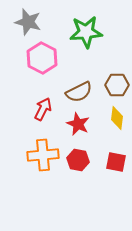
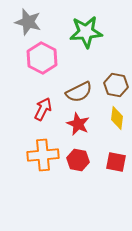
brown hexagon: moved 1 px left; rotated 10 degrees clockwise
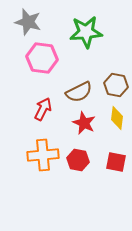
pink hexagon: rotated 20 degrees counterclockwise
red star: moved 6 px right, 1 px up
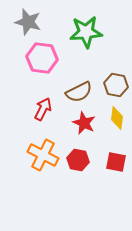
orange cross: rotated 32 degrees clockwise
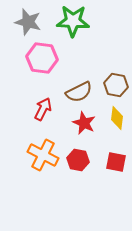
green star: moved 13 px left, 11 px up; rotated 8 degrees clockwise
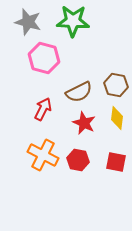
pink hexagon: moved 2 px right; rotated 8 degrees clockwise
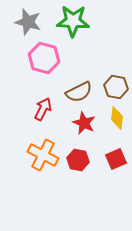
brown hexagon: moved 2 px down
red square: moved 3 px up; rotated 35 degrees counterclockwise
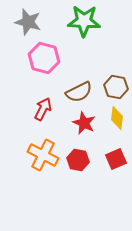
green star: moved 11 px right
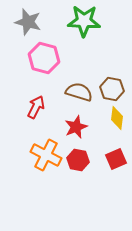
brown hexagon: moved 4 px left, 2 px down
brown semicircle: rotated 136 degrees counterclockwise
red arrow: moved 7 px left, 2 px up
red star: moved 8 px left, 4 px down; rotated 25 degrees clockwise
orange cross: moved 3 px right
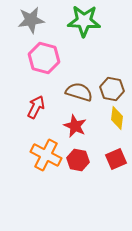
gray star: moved 3 px right, 2 px up; rotated 24 degrees counterclockwise
red star: moved 1 px left, 1 px up; rotated 25 degrees counterclockwise
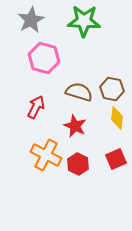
gray star: rotated 20 degrees counterclockwise
red hexagon: moved 4 px down; rotated 15 degrees clockwise
